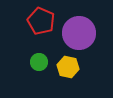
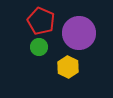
green circle: moved 15 px up
yellow hexagon: rotated 15 degrees clockwise
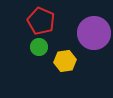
purple circle: moved 15 px right
yellow hexagon: moved 3 px left, 6 px up; rotated 25 degrees clockwise
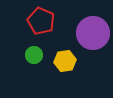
purple circle: moved 1 px left
green circle: moved 5 px left, 8 px down
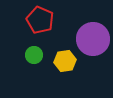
red pentagon: moved 1 px left, 1 px up
purple circle: moved 6 px down
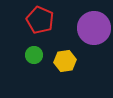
purple circle: moved 1 px right, 11 px up
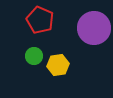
green circle: moved 1 px down
yellow hexagon: moved 7 px left, 4 px down
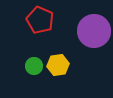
purple circle: moved 3 px down
green circle: moved 10 px down
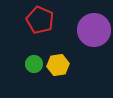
purple circle: moved 1 px up
green circle: moved 2 px up
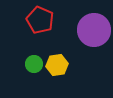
yellow hexagon: moved 1 px left
